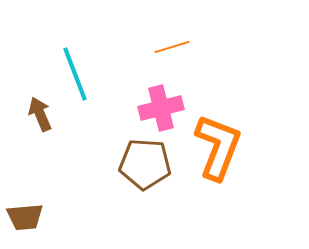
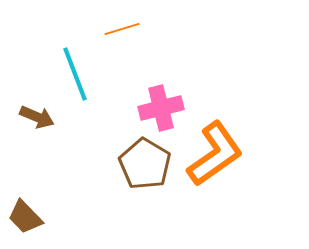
orange line: moved 50 px left, 18 px up
brown arrow: moved 3 px left, 3 px down; rotated 136 degrees clockwise
orange L-shape: moved 3 px left, 7 px down; rotated 34 degrees clockwise
brown pentagon: rotated 27 degrees clockwise
brown trapezoid: rotated 51 degrees clockwise
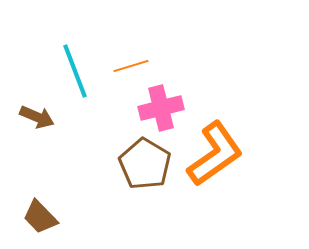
orange line: moved 9 px right, 37 px down
cyan line: moved 3 px up
brown trapezoid: moved 15 px right
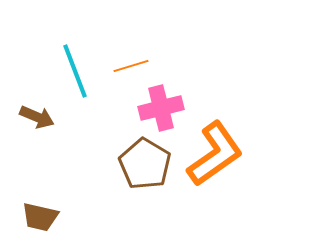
brown trapezoid: rotated 33 degrees counterclockwise
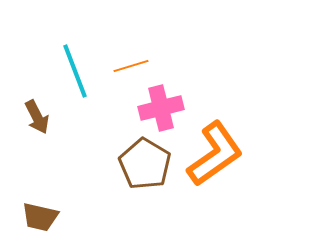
brown arrow: rotated 40 degrees clockwise
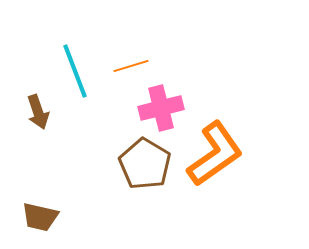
brown arrow: moved 1 px right, 5 px up; rotated 8 degrees clockwise
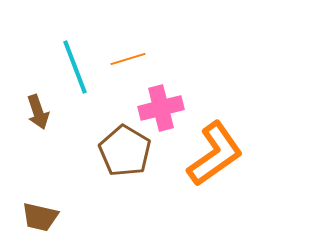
orange line: moved 3 px left, 7 px up
cyan line: moved 4 px up
brown pentagon: moved 20 px left, 13 px up
